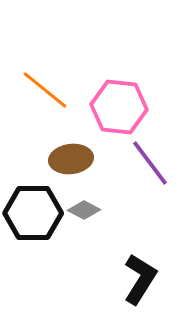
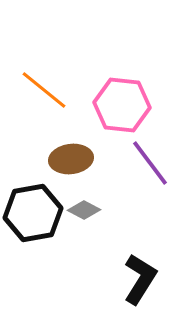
orange line: moved 1 px left
pink hexagon: moved 3 px right, 2 px up
black hexagon: rotated 10 degrees counterclockwise
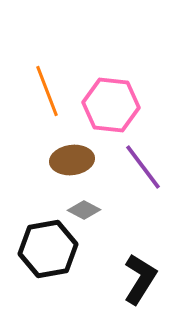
orange line: moved 3 px right, 1 px down; rotated 30 degrees clockwise
pink hexagon: moved 11 px left
brown ellipse: moved 1 px right, 1 px down
purple line: moved 7 px left, 4 px down
black hexagon: moved 15 px right, 36 px down
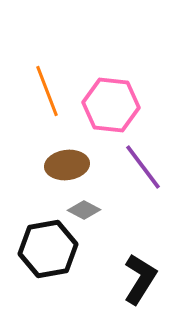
brown ellipse: moved 5 px left, 5 px down
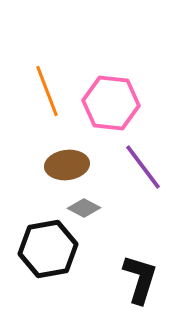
pink hexagon: moved 2 px up
gray diamond: moved 2 px up
black L-shape: rotated 15 degrees counterclockwise
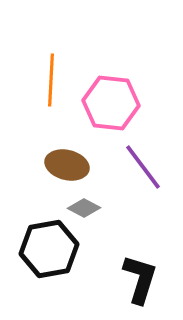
orange line: moved 4 px right, 11 px up; rotated 24 degrees clockwise
brown ellipse: rotated 21 degrees clockwise
black hexagon: moved 1 px right
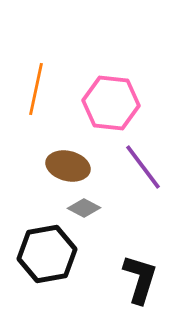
orange line: moved 15 px left, 9 px down; rotated 9 degrees clockwise
brown ellipse: moved 1 px right, 1 px down
black hexagon: moved 2 px left, 5 px down
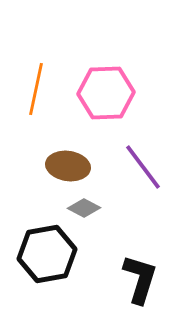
pink hexagon: moved 5 px left, 10 px up; rotated 8 degrees counterclockwise
brown ellipse: rotated 6 degrees counterclockwise
